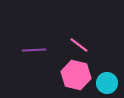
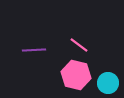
cyan circle: moved 1 px right
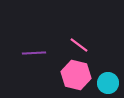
purple line: moved 3 px down
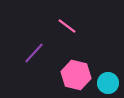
pink line: moved 12 px left, 19 px up
purple line: rotated 45 degrees counterclockwise
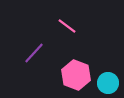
pink hexagon: rotated 8 degrees clockwise
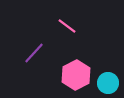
pink hexagon: rotated 12 degrees clockwise
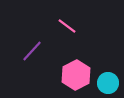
purple line: moved 2 px left, 2 px up
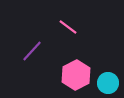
pink line: moved 1 px right, 1 px down
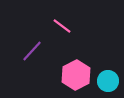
pink line: moved 6 px left, 1 px up
cyan circle: moved 2 px up
